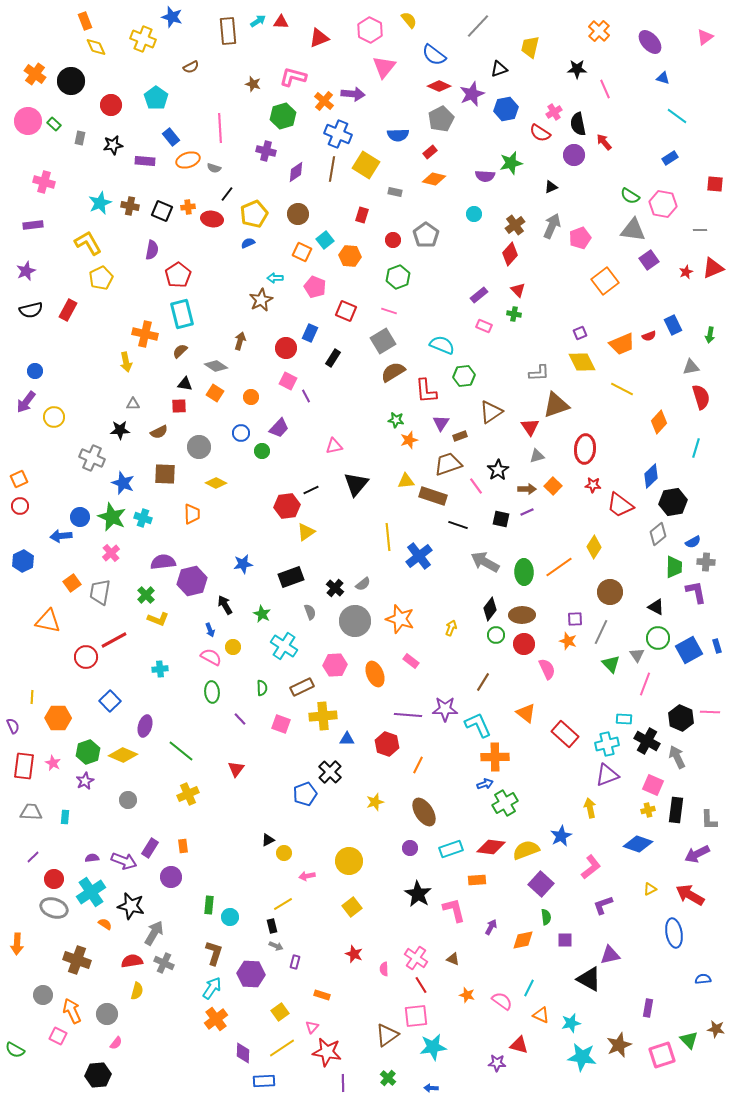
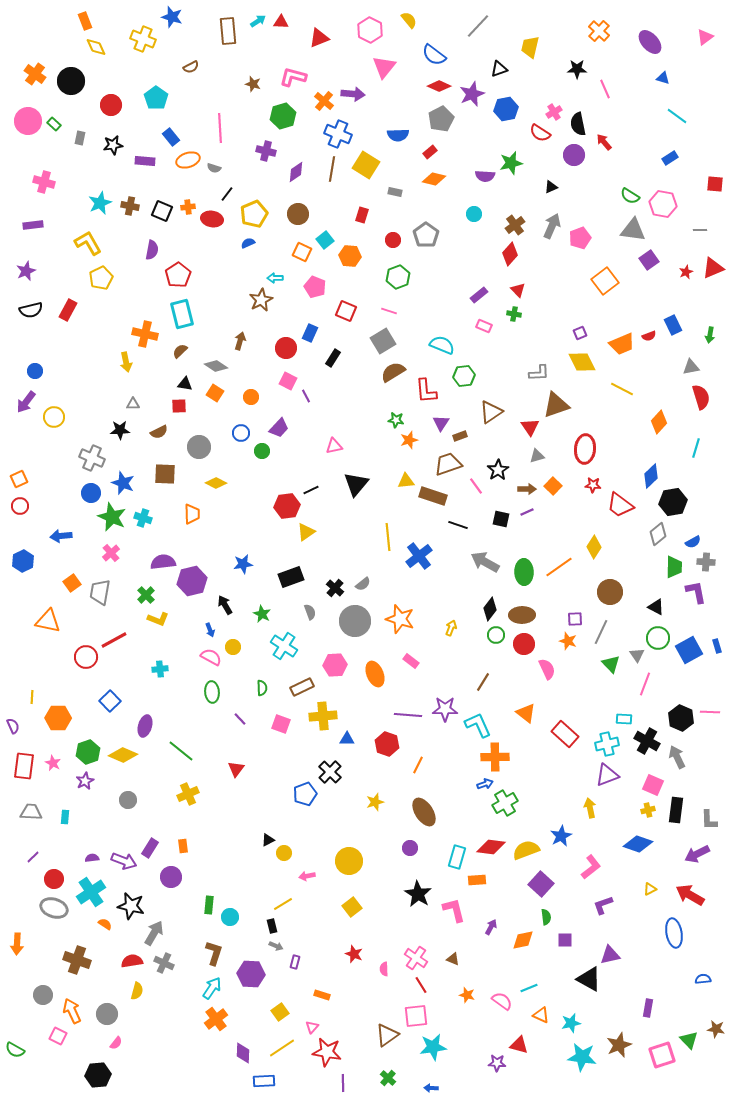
blue circle at (80, 517): moved 11 px right, 24 px up
cyan rectangle at (451, 849): moved 6 px right, 8 px down; rotated 55 degrees counterclockwise
cyan line at (529, 988): rotated 42 degrees clockwise
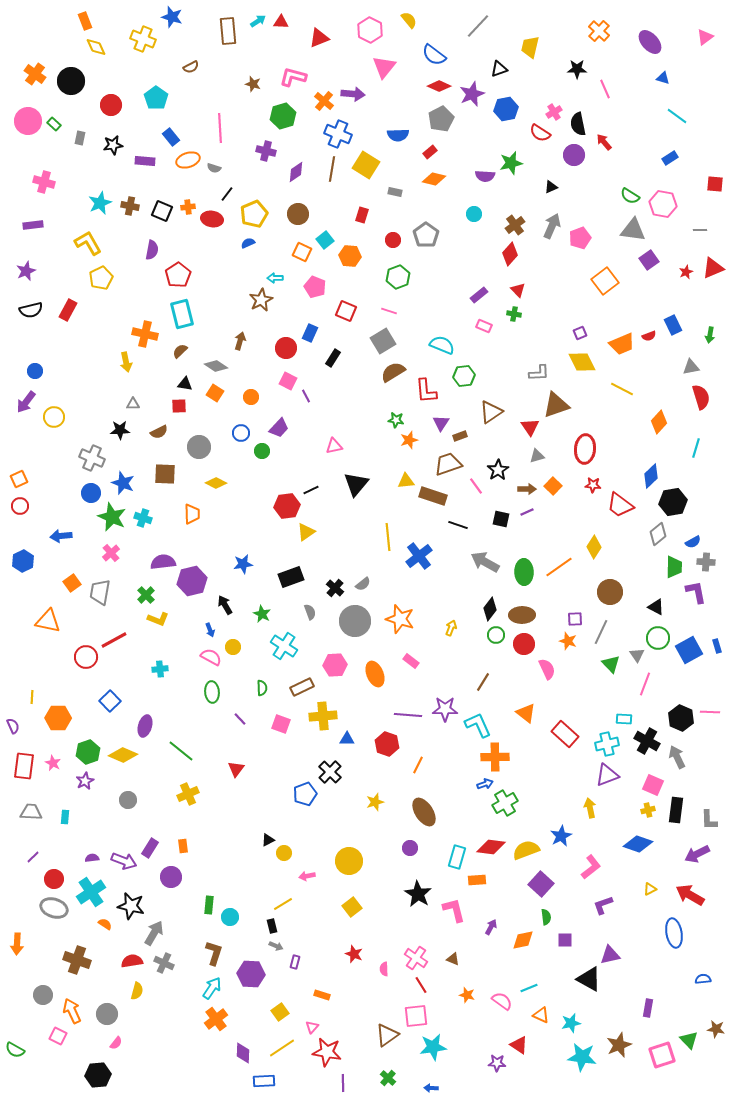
red triangle at (519, 1045): rotated 18 degrees clockwise
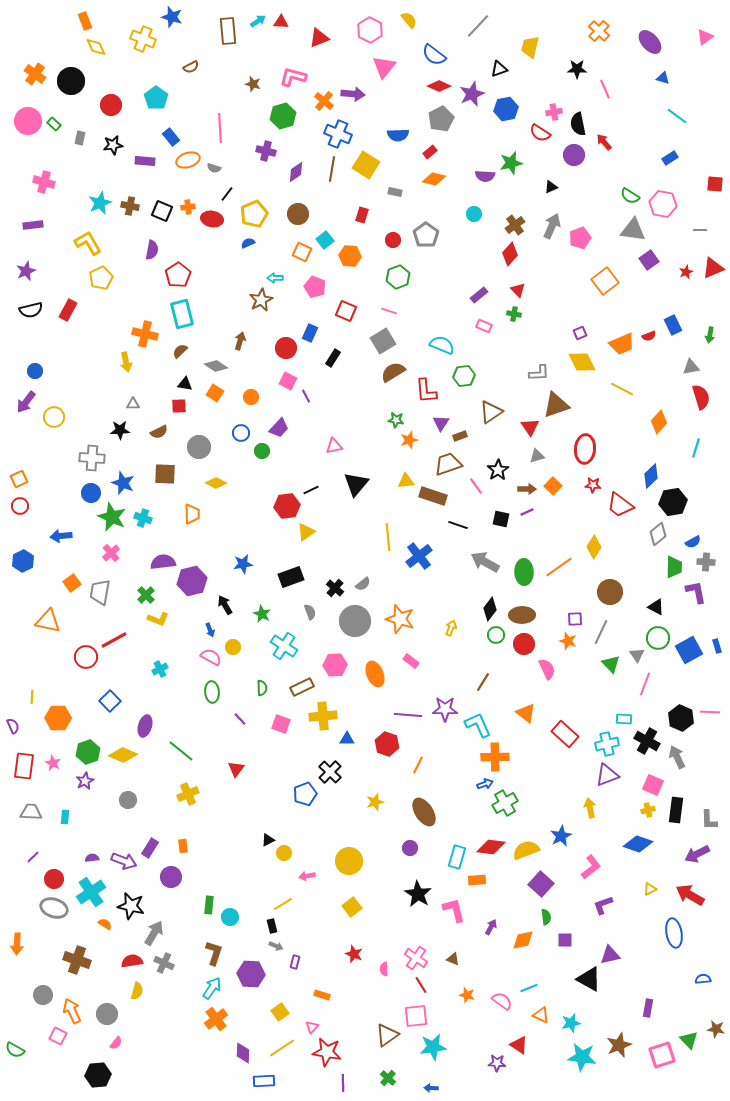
pink cross at (554, 112): rotated 21 degrees clockwise
gray cross at (92, 458): rotated 20 degrees counterclockwise
cyan cross at (160, 669): rotated 21 degrees counterclockwise
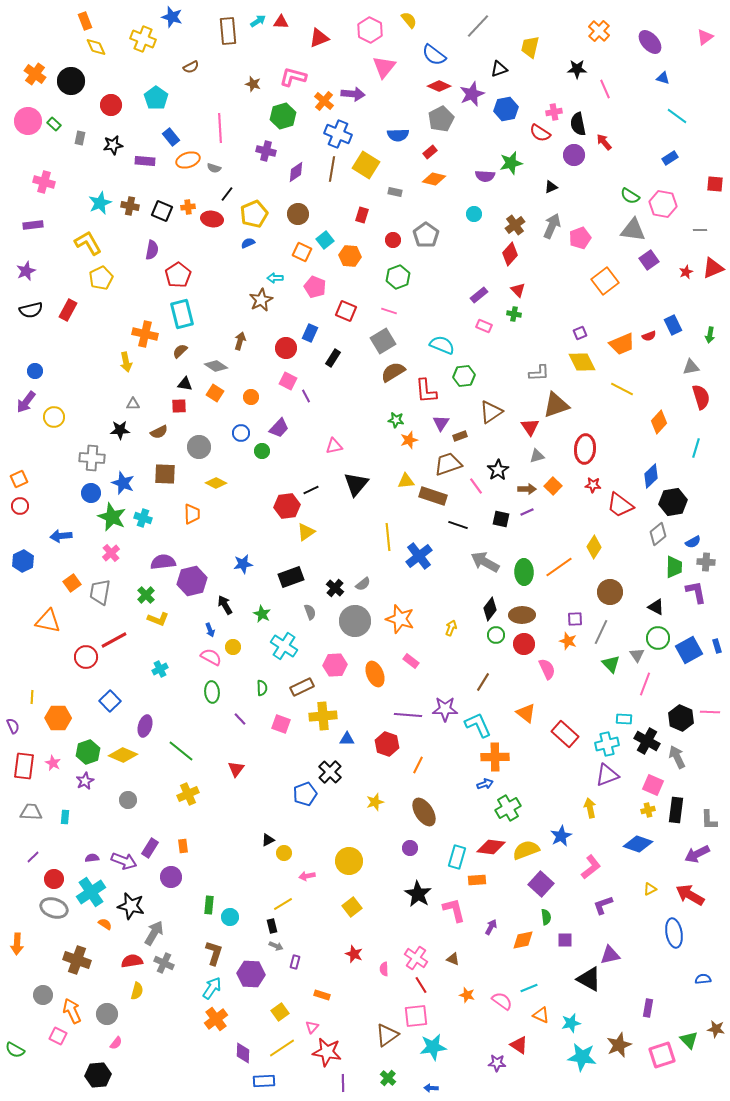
green cross at (505, 803): moved 3 px right, 5 px down
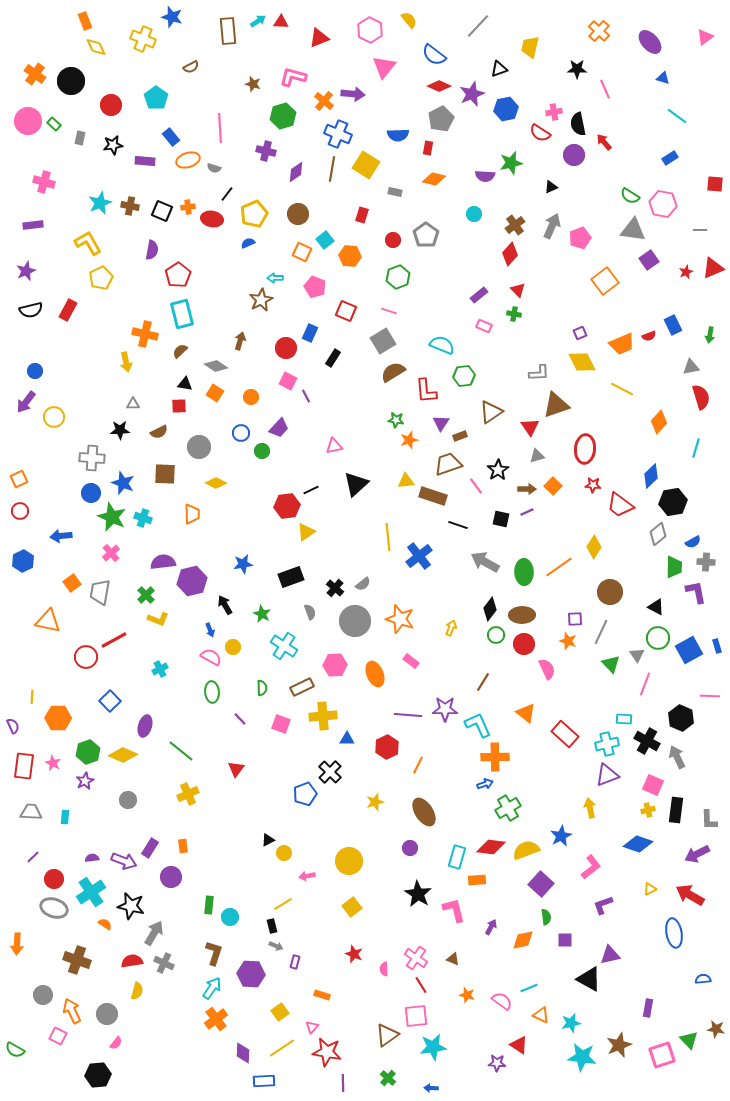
red rectangle at (430, 152): moved 2 px left, 4 px up; rotated 40 degrees counterclockwise
black triangle at (356, 484): rotated 8 degrees clockwise
red circle at (20, 506): moved 5 px down
pink line at (710, 712): moved 16 px up
red hexagon at (387, 744): moved 3 px down; rotated 15 degrees clockwise
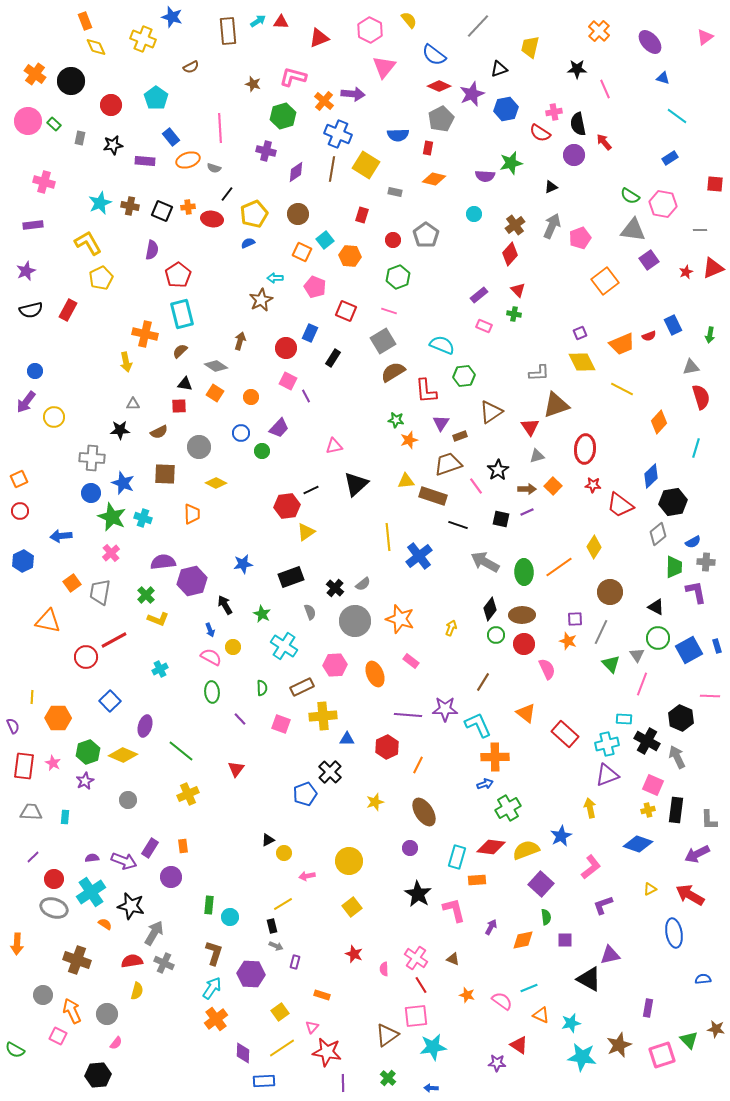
pink line at (645, 684): moved 3 px left
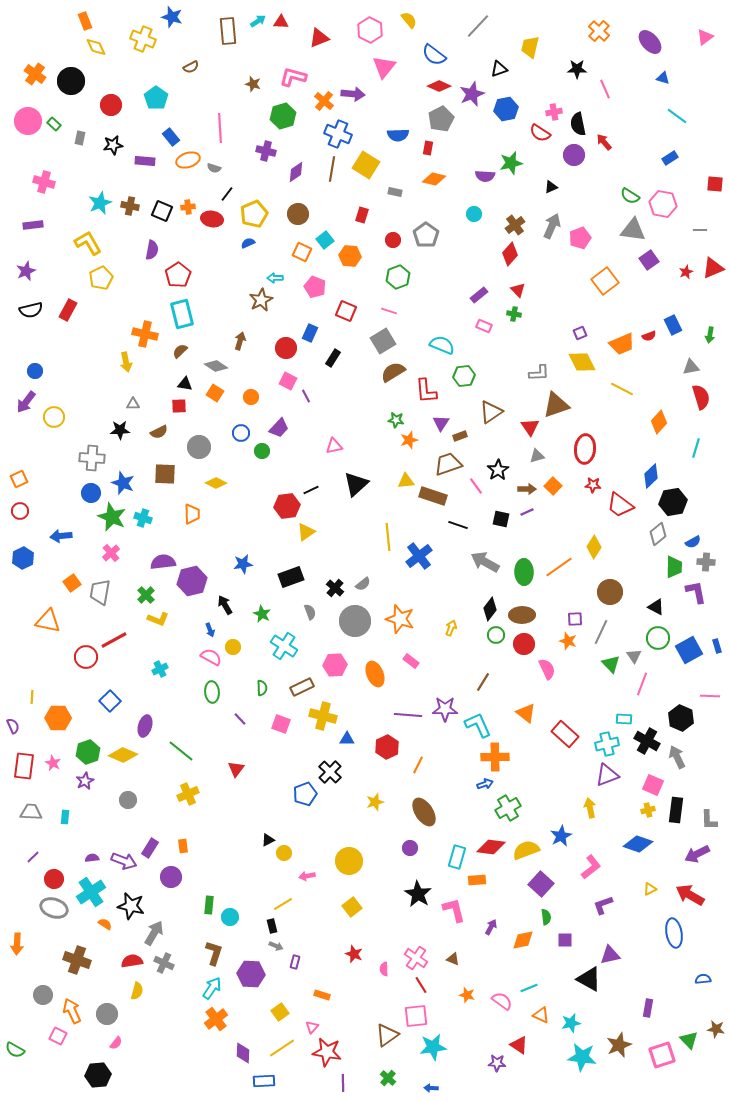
blue hexagon at (23, 561): moved 3 px up
gray triangle at (637, 655): moved 3 px left, 1 px down
yellow cross at (323, 716): rotated 20 degrees clockwise
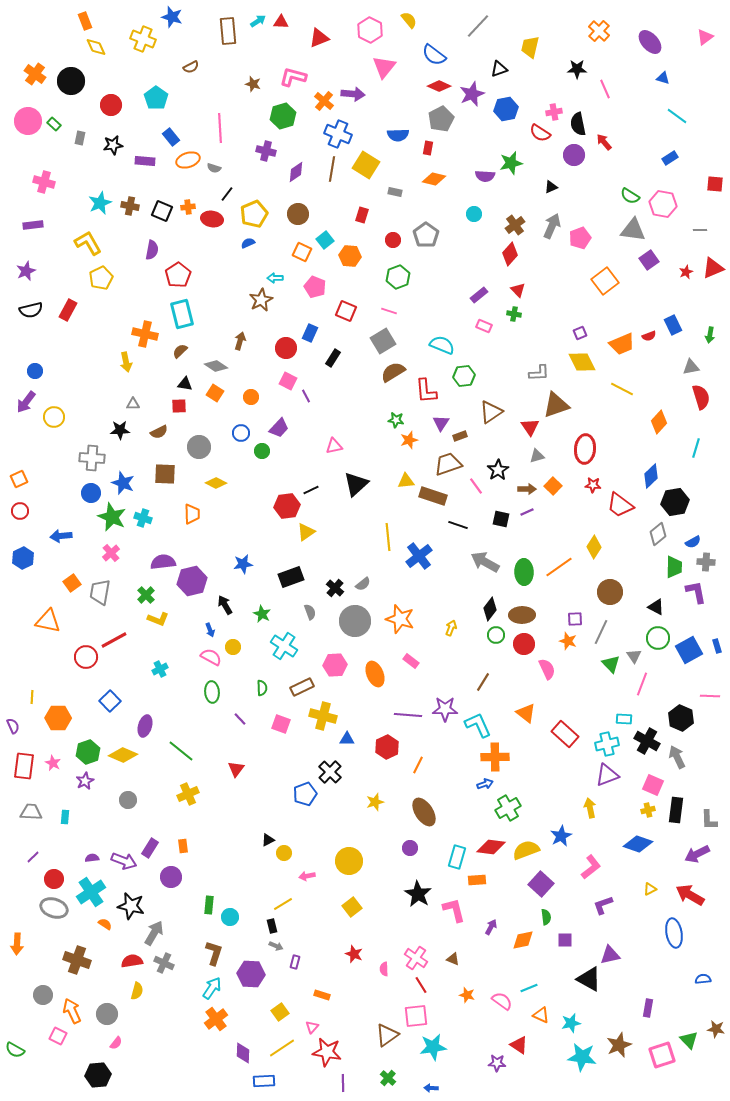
black hexagon at (673, 502): moved 2 px right
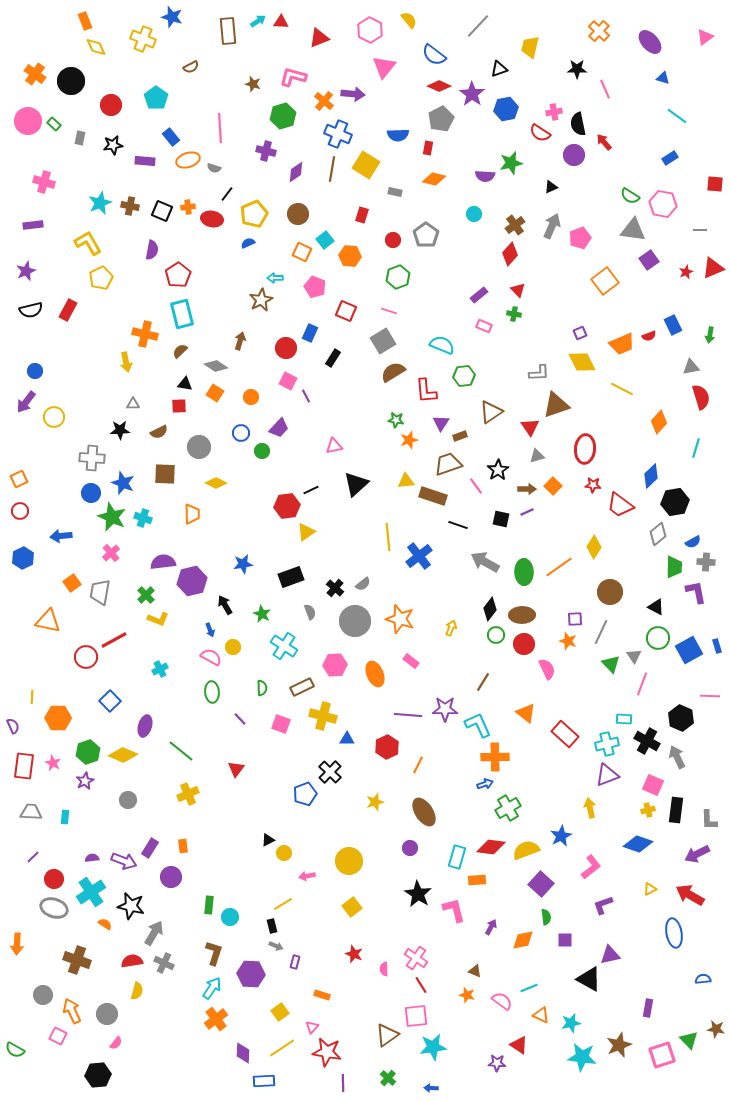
purple star at (472, 94): rotated 15 degrees counterclockwise
brown triangle at (453, 959): moved 22 px right, 12 px down
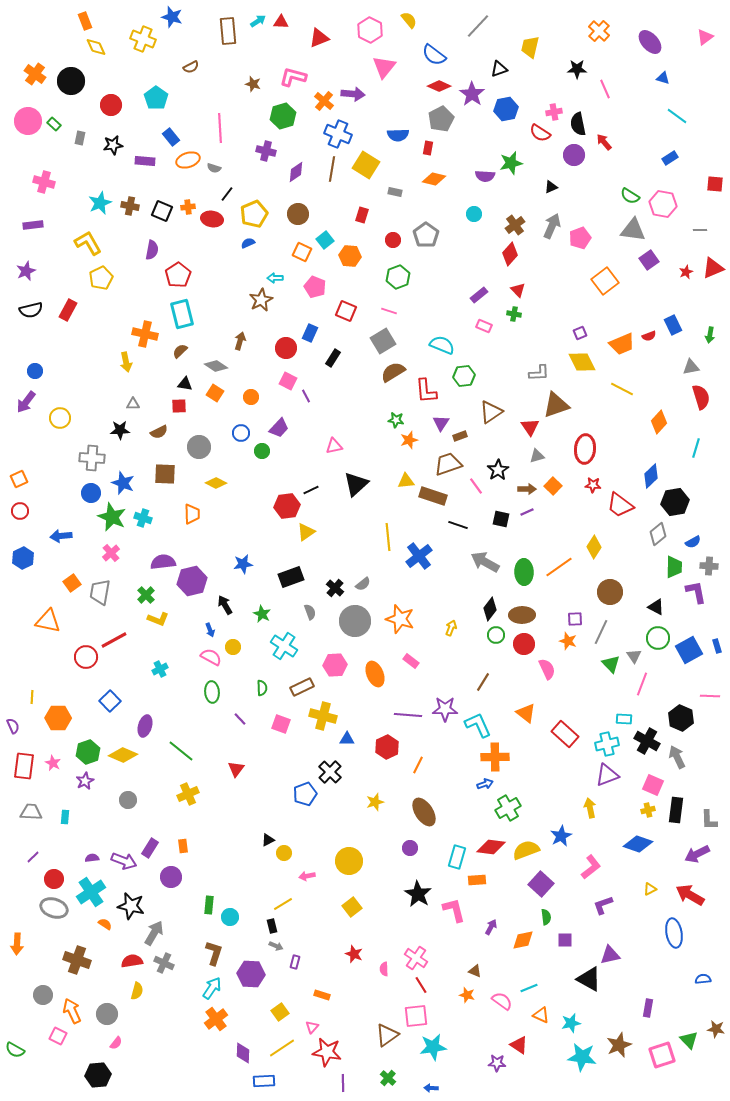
yellow circle at (54, 417): moved 6 px right, 1 px down
gray cross at (706, 562): moved 3 px right, 4 px down
